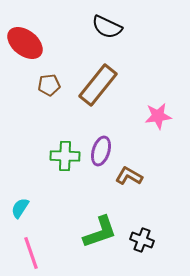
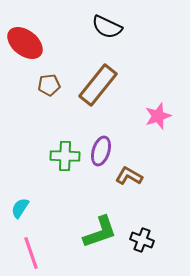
pink star: rotated 12 degrees counterclockwise
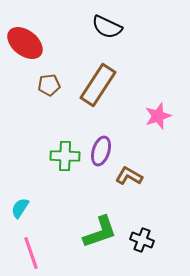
brown rectangle: rotated 6 degrees counterclockwise
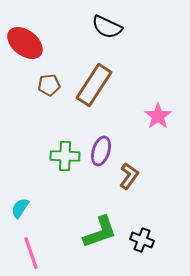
brown rectangle: moved 4 px left
pink star: rotated 16 degrees counterclockwise
brown L-shape: rotated 96 degrees clockwise
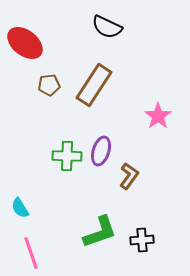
green cross: moved 2 px right
cyan semicircle: rotated 65 degrees counterclockwise
black cross: rotated 25 degrees counterclockwise
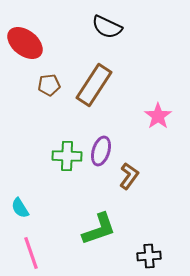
green L-shape: moved 1 px left, 3 px up
black cross: moved 7 px right, 16 px down
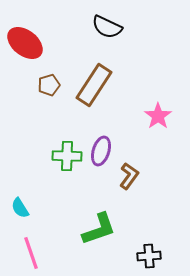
brown pentagon: rotated 10 degrees counterclockwise
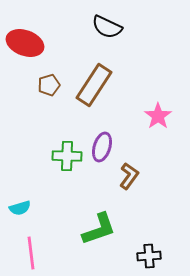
red ellipse: rotated 18 degrees counterclockwise
purple ellipse: moved 1 px right, 4 px up
cyan semicircle: rotated 75 degrees counterclockwise
pink line: rotated 12 degrees clockwise
